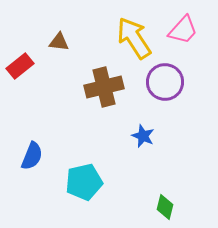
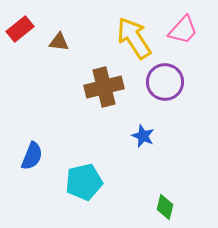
red rectangle: moved 37 px up
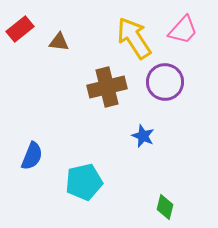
brown cross: moved 3 px right
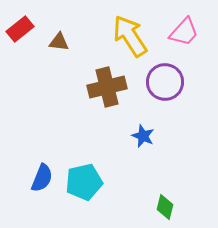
pink trapezoid: moved 1 px right, 2 px down
yellow arrow: moved 4 px left, 2 px up
blue semicircle: moved 10 px right, 22 px down
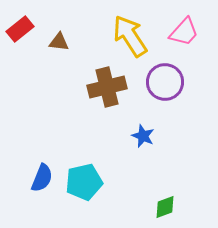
green diamond: rotated 55 degrees clockwise
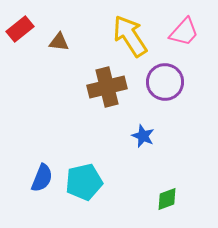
green diamond: moved 2 px right, 8 px up
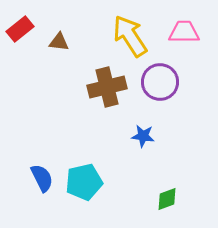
pink trapezoid: rotated 132 degrees counterclockwise
purple circle: moved 5 px left
blue star: rotated 15 degrees counterclockwise
blue semicircle: rotated 48 degrees counterclockwise
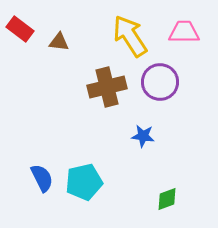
red rectangle: rotated 76 degrees clockwise
